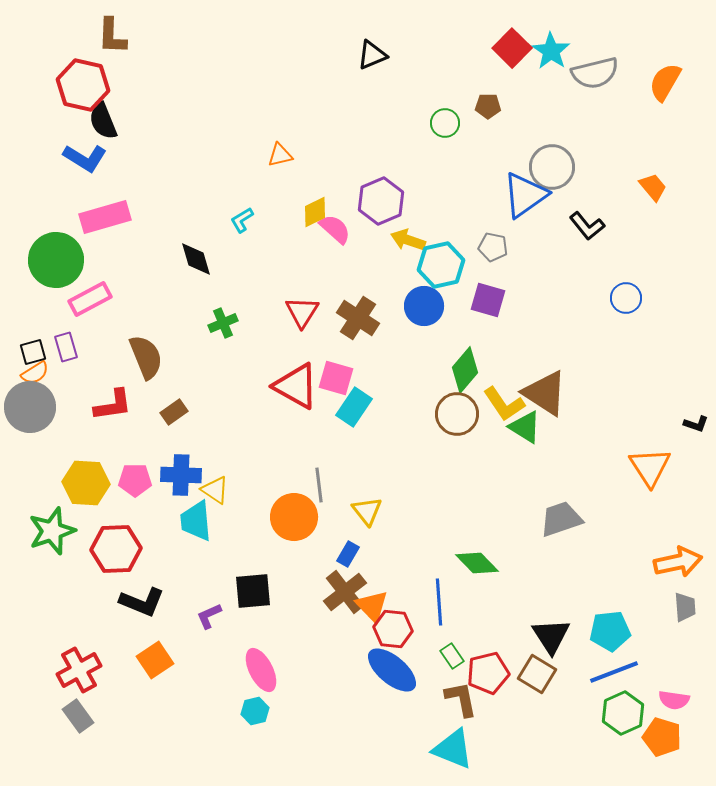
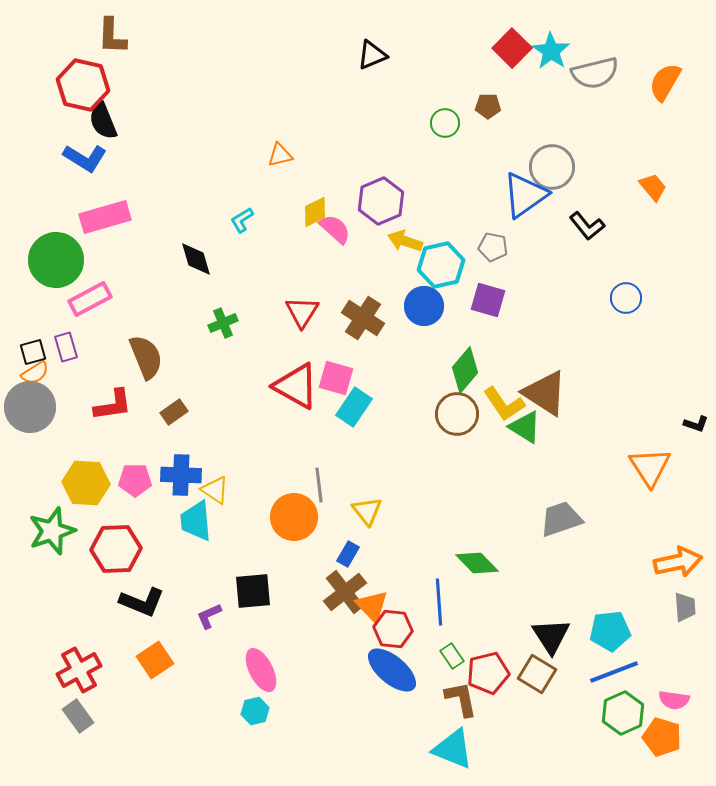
yellow arrow at (408, 240): moved 3 px left, 1 px down
brown cross at (358, 318): moved 5 px right
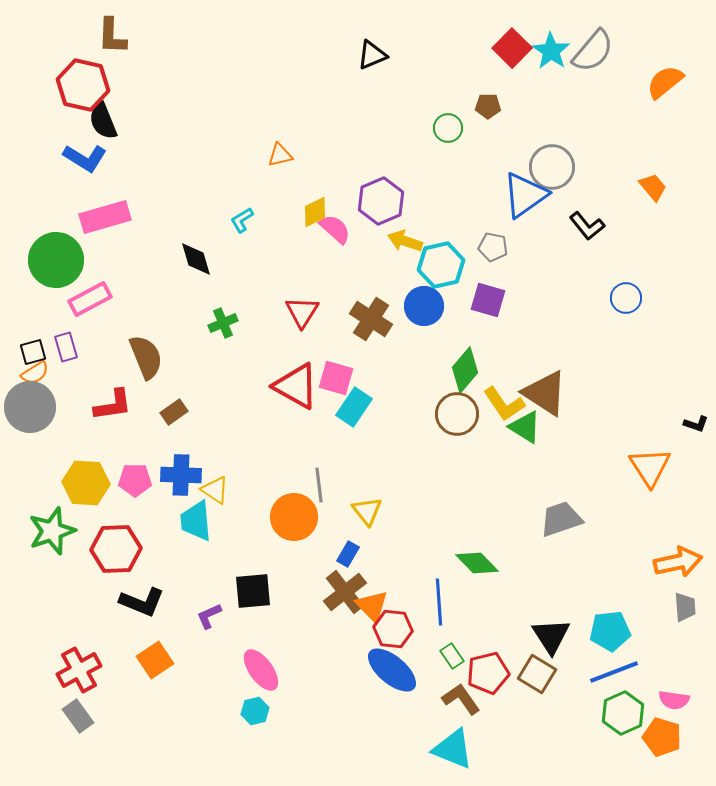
gray semicircle at (595, 73): moved 2 px left, 22 px up; rotated 36 degrees counterclockwise
orange semicircle at (665, 82): rotated 21 degrees clockwise
green circle at (445, 123): moved 3 px right, 5 px down
brown cross at (363, 318): moved 8 px right, 1 px down
pink ellipse at (261, 670): rotated 9 degrees counterclockwise
brown L-shape at (461, 699): rotated 24 degrees counterclockwise
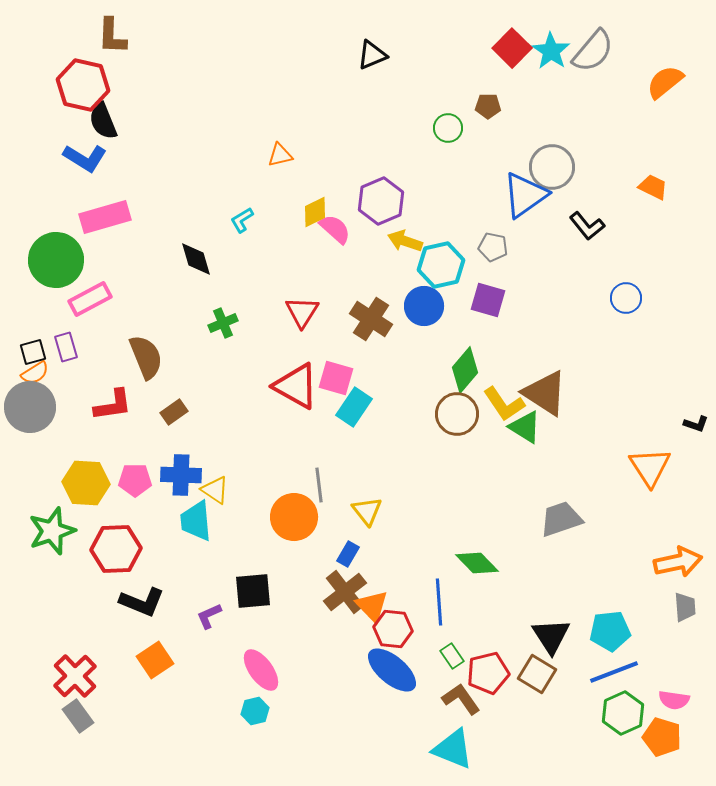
orange trapezoid at (653, 187): rotated 24 degrees counterclockwise
red cross at (79, 670): moved 4 px left, 6 px down; rotated 15 degrees counterclockwise
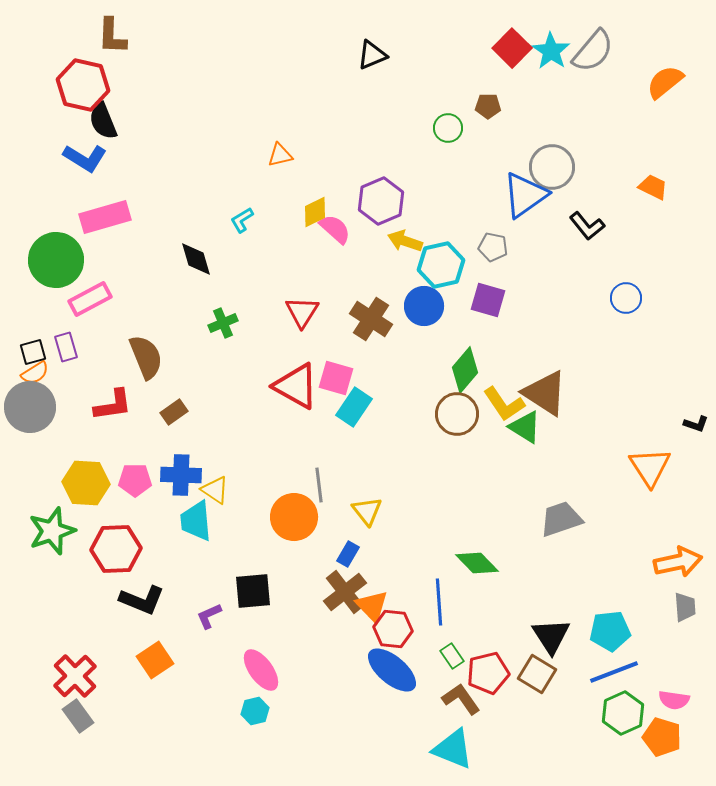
black L-shape at (142, 602): moved 2 px up
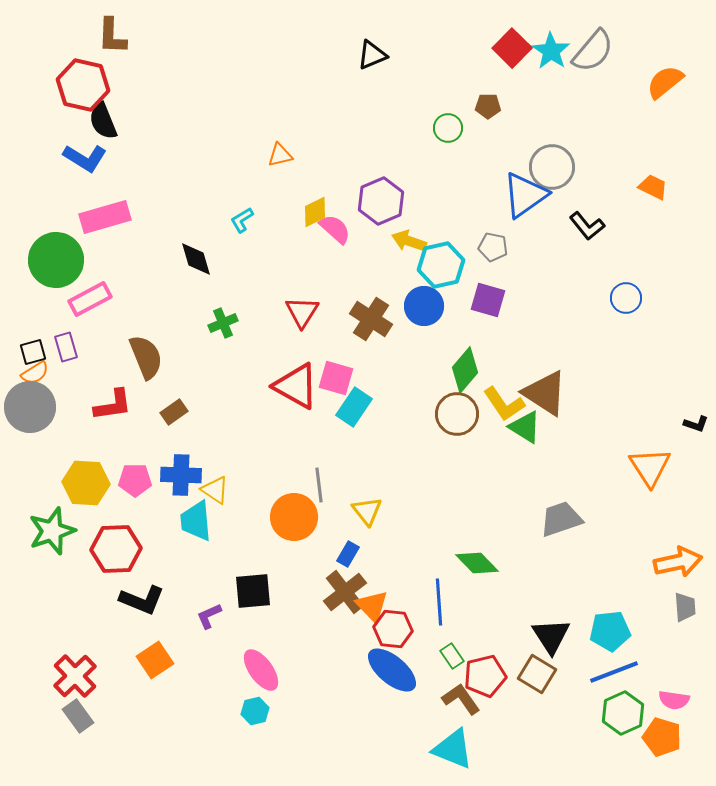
yellow arrow at (405, 241): moved 4 px right
red pentagon at (488, 673): moved 3 px left, 3 px down
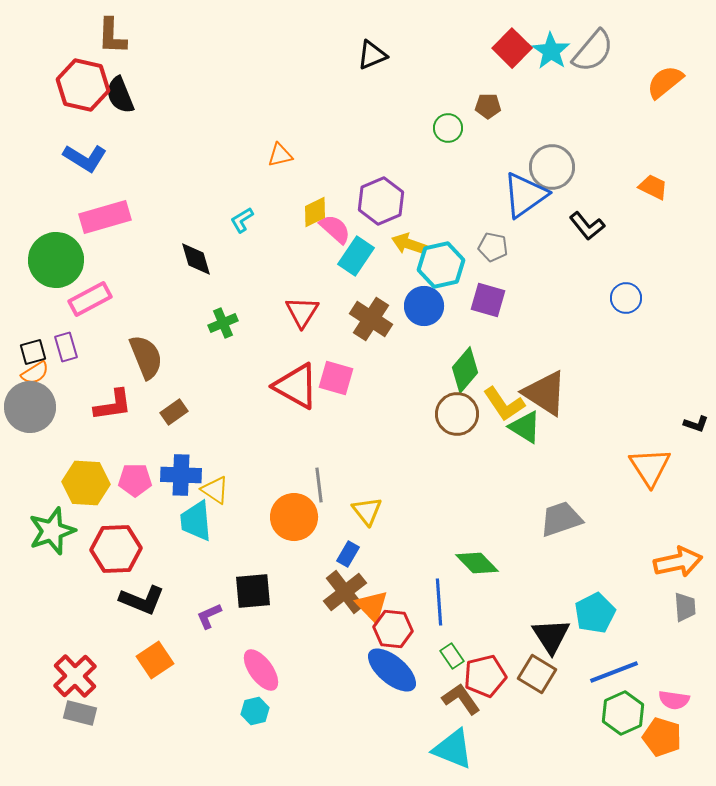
black semicircle at (103, 121): moved 17 px right, 26 px up
yellow arrow at (409, 241): moved 3 px down
cyan rectangle at (354, 407): moved 2 px right, 151 px up
cyan pentagon at (610, 631): moved 15 px left, 18 px up; rotated 21 degrees counterclockwise
gray rectangle at (78, 716): moved 2 px right, 3 px up; rotated 40 degrees counterclockwise
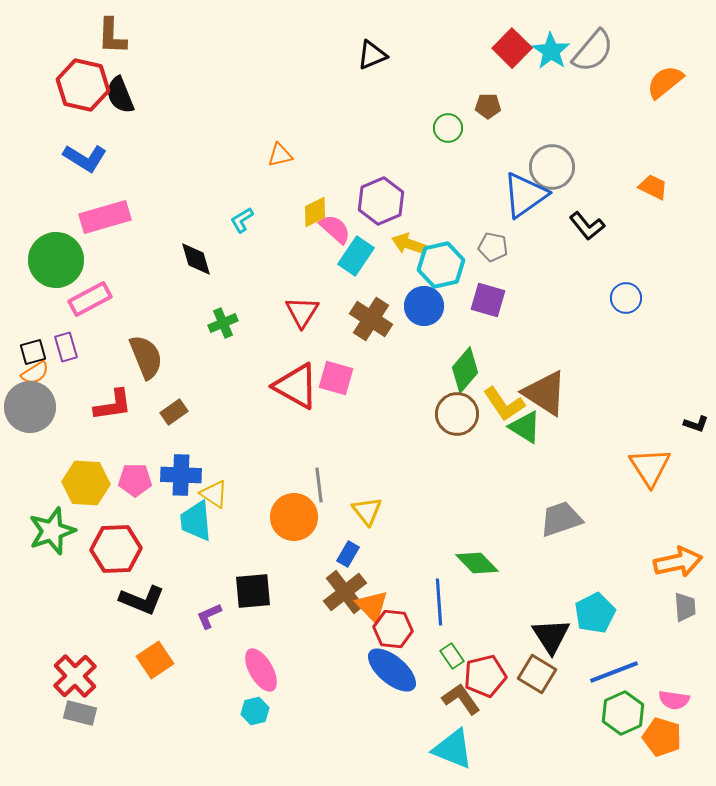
yellow triangle at (215, 490): moved 1 px left, 4 px down
pink ellipse at (261, 670): rotated 6 degrees clockwise
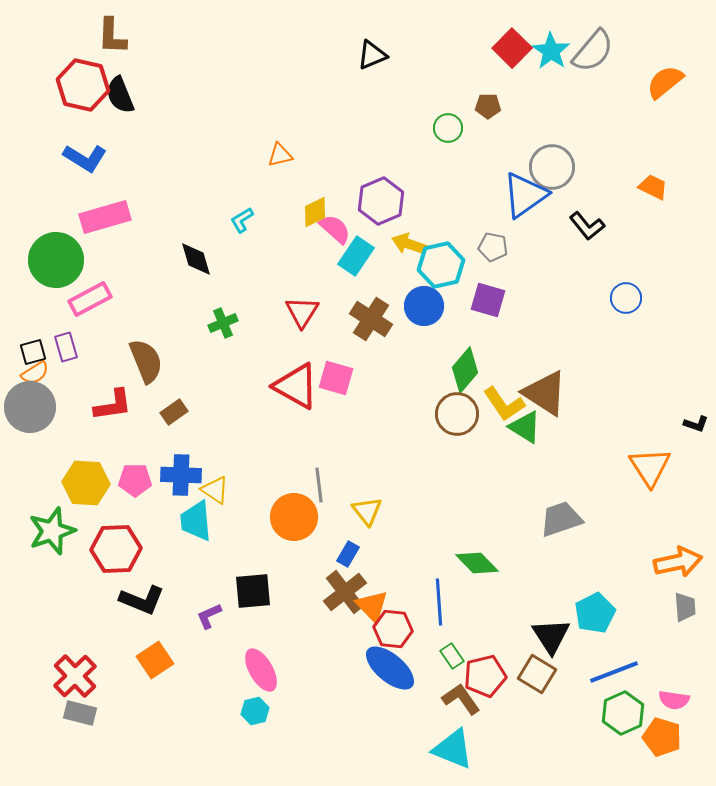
brown semicircle at (146, 357): moved 4 px down
yellow triangle at (214, 494): moved 1 px right, 4 px up
blue ellipse at (392, 670): moved 2 px left, 2 px up
